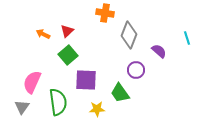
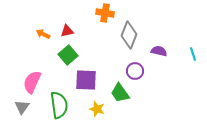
red triangle: rotated 32 degrees clockwise
cyan line: moved 6 px right, 16 px down
purple semicircle: rotated 28 degrees counterclockwise
purple circle: moved 1 px left, 1 px down
green semicircle: moved 1 px right, 3 px down
yellow star: rotated 21 degrees clockwise
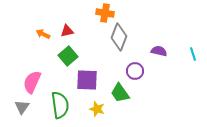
gray diamond: moved 10 px left, 2 px down
green square: moved 1 px down
purple square: moved 1 px right
green semicircle: moved 1 px right
